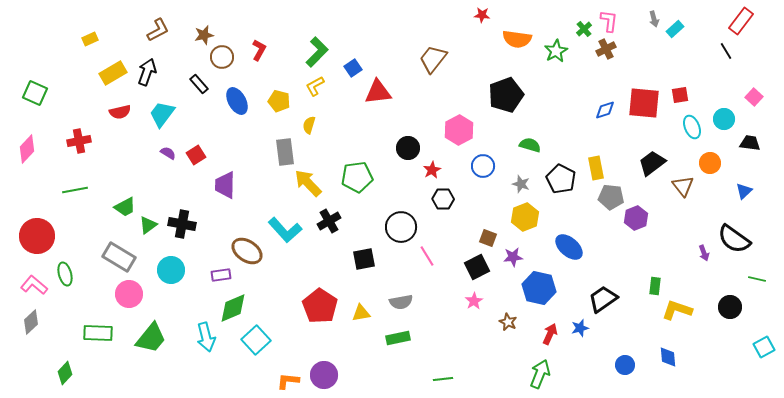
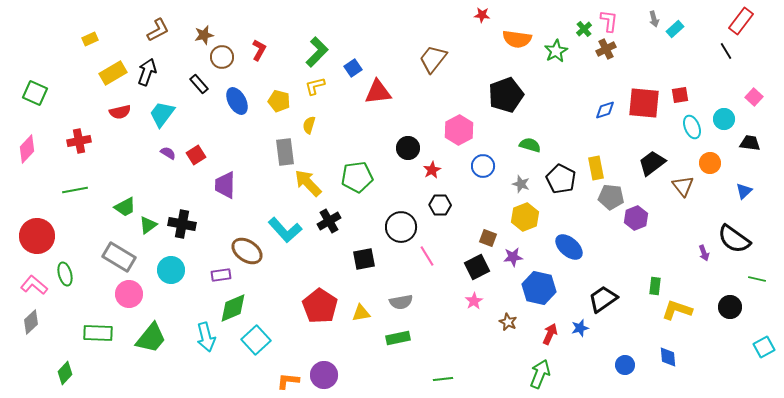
yellow L-shape at (315, 86): rotated 15 degrees clockwise
black hexagon at (443, 199): moved 3 px left, 6 px down
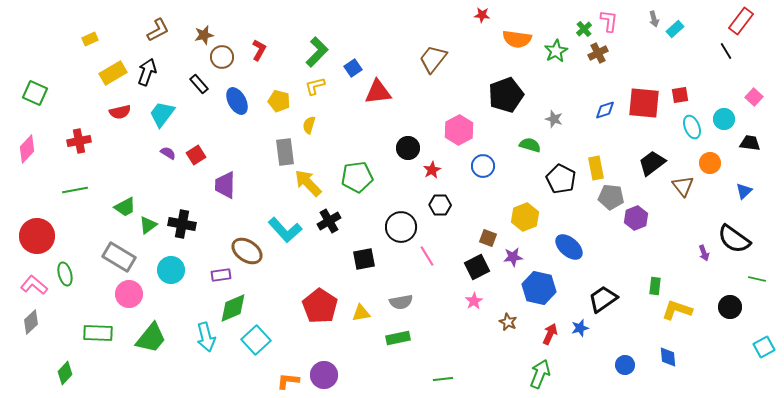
brown cross at (606, 49): moved 8 px left, 4 px down
gray star at (521, 184): moved 33 px right, 65 px up
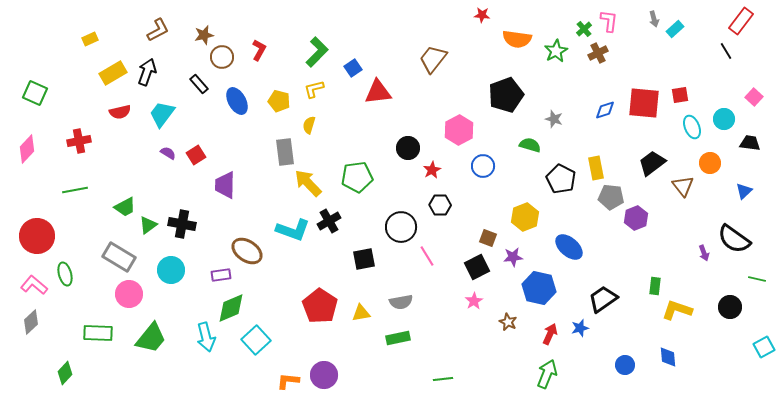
yellow L-shape at (315, 86): moved 1 px left, 3 px down
cyan L-shape at (285, 230): moved 8 px right; rotated 28 degrees counterclockwise
green diamond at (233, 308): moved 2 px left
green arrow at (540, 374): moved 7 px right
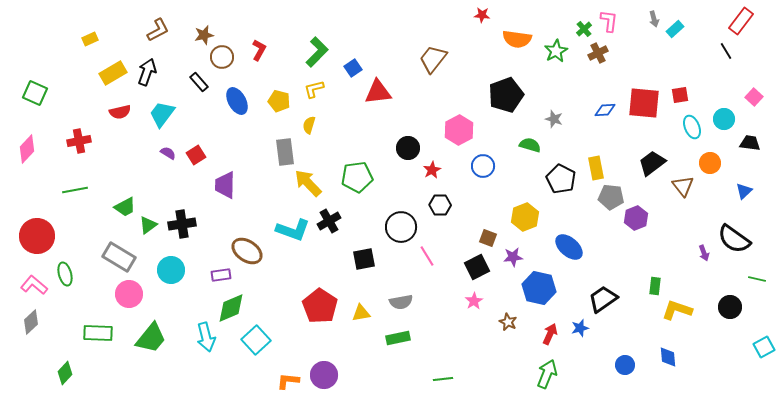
black rectangle at (199, 84): moved 2 px up
blue diamond at (605, 110): rotated 15 degrees clockwise
black cross at (182, 224): rotated 20 degrees counterclockwise
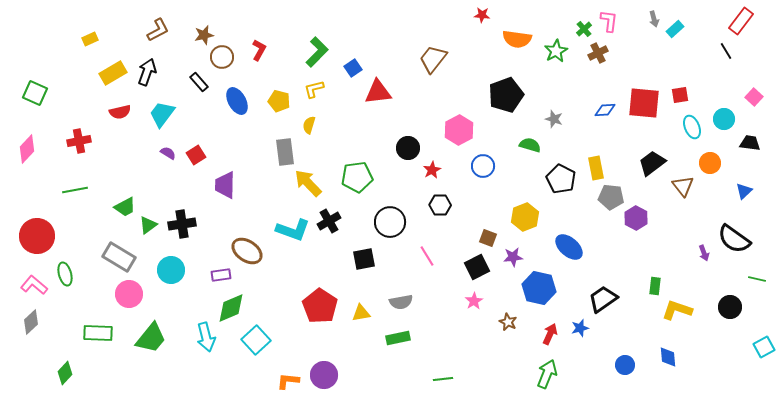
purple hexagon at (636, 218): rotated 10 degrees counterclockwise
black circle at (401, 227): moved 11 px left, 5 px up
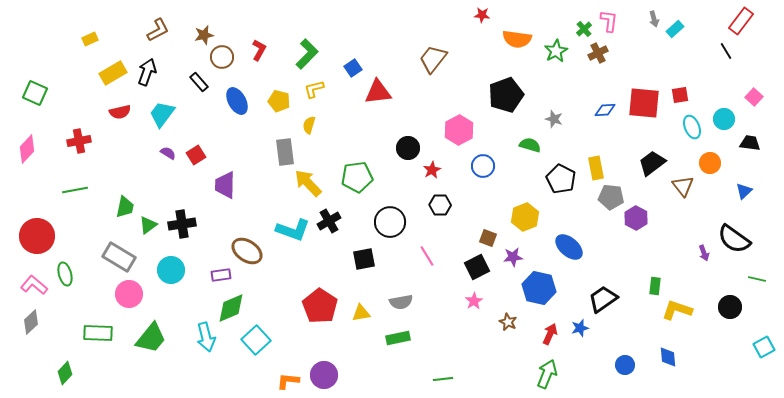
green L-shape at (317, 52): moved 10 px left, 2 px down
green trapezoid at (125, 207): rotated 50 degrees counterclockwise
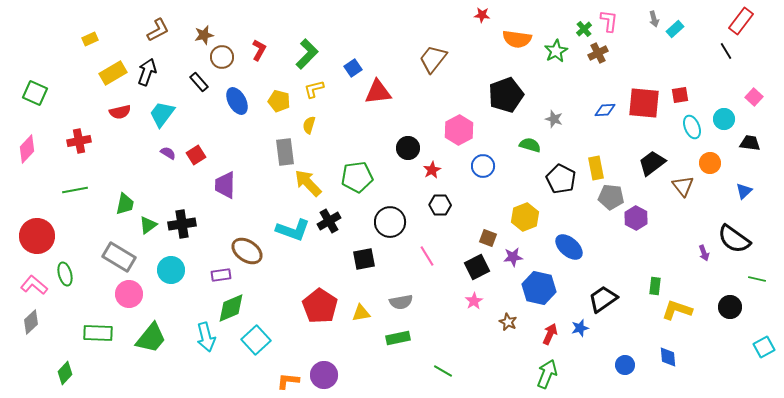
green trapezoid at (125, 207): moved 3 px up
green line at (443, 379): moved 8 px up; rotated 36 degrees clockwise
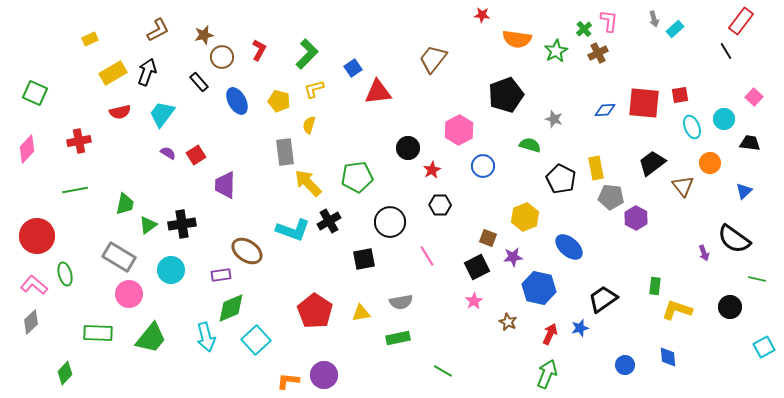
red pentagon at (320, 306): moved 5 px left, 5 px down
